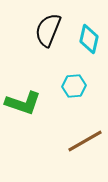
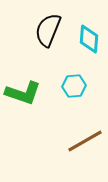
cyan diamond: rotated 8 degrees counterclockwise
green L-shape: moved 10 px up
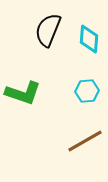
cyan hexagon: moved 13 px right, 5 px down
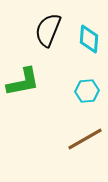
green L-shape: moved 11 px up; rotated 30 degrees counterclockwise
brown line: moved 2 px up
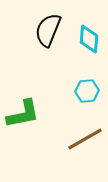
green L-shape: moved 32 px down
